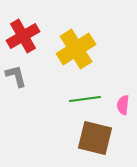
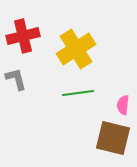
red cross: rotated 16 degrees clockwise
gray L-shape: moved 3 px down
green line: moved 7 px left, 6 px up
brown square: moved 18 px right
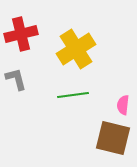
red cross: moved 2 px left, 2 px up
green line: moved 5 px left, 2 px down
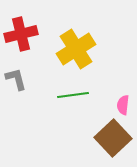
brown square: rotated 33 degrees clockwise
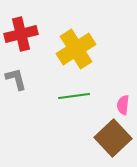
green line: moved 1 px right, 1 px down
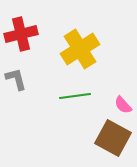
yellow cross: moved 4 px right
green line: moved 1 px right
pink semicircle: rotated 48 degrees counterclockwise
brown square: rotated 18 degrees counterclockwise
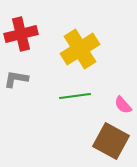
gray L-shape: rotated 65 degrees counterclockwise
brown square: moved 2 px left, 3 px down
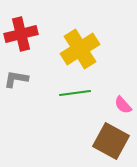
green line: moved 3 px up
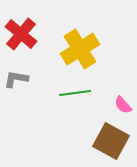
red cross: rotated 36 degrees counterclockwise
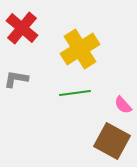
red cross: moved 1 px right, 6 px up
brown square: moved 1 px right
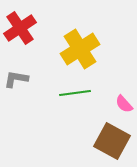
red cross: moved 2 px left; rotated 16 degrees clockwise
pink semicircle: moved 1 px right, 1 px up
